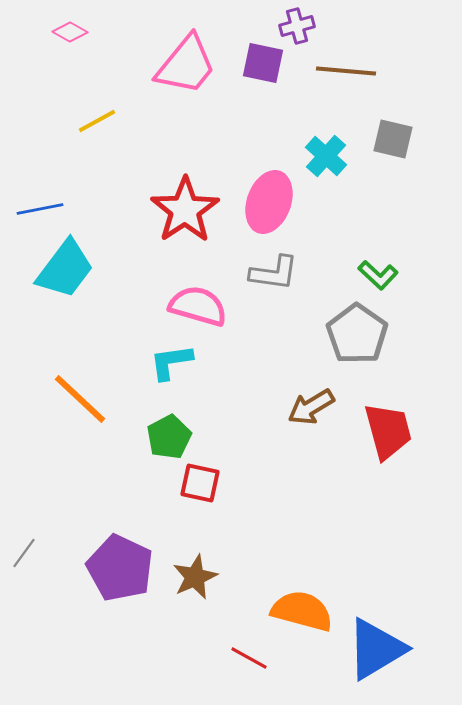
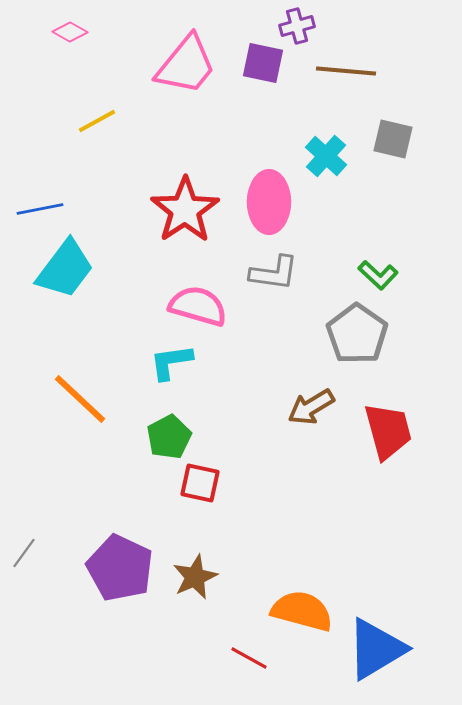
pink ellipse: rotated 20 degrees counterclockwise
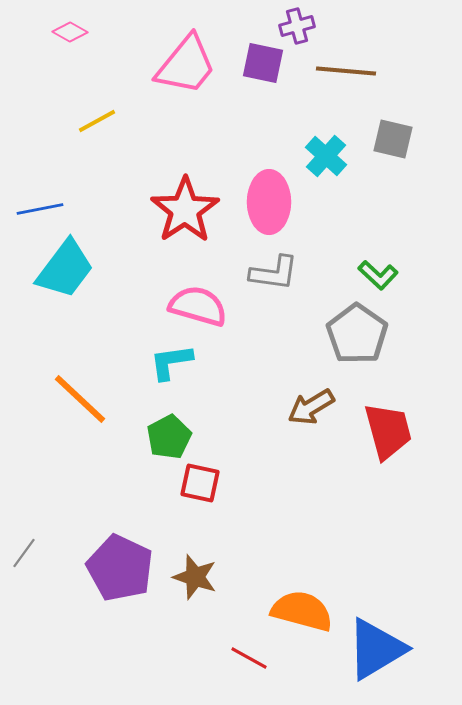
brown star: rotated 30 degrees counterclockwise
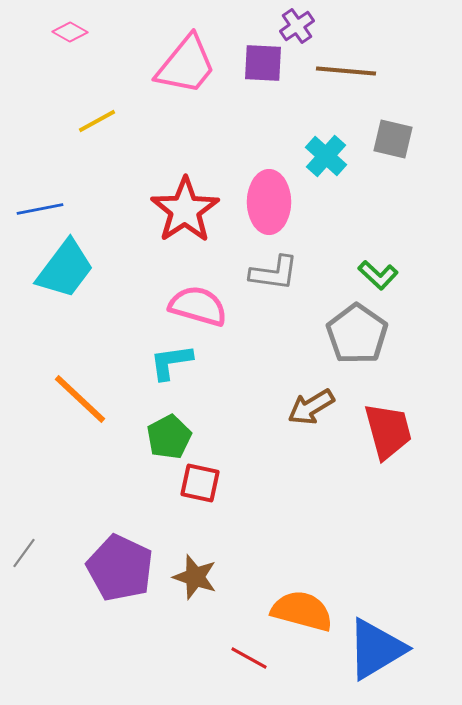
purple cross: rotated 20 degrees counterclockwise
purple square: rotated 9 degrees counterclockwise
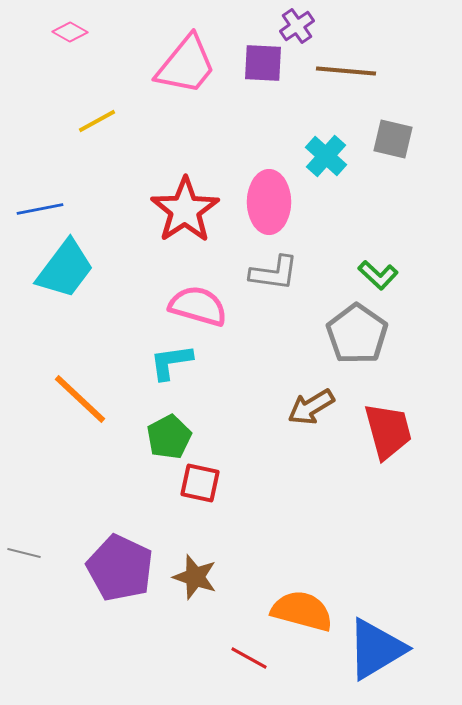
gray line: rotated 68 degrees clockwise
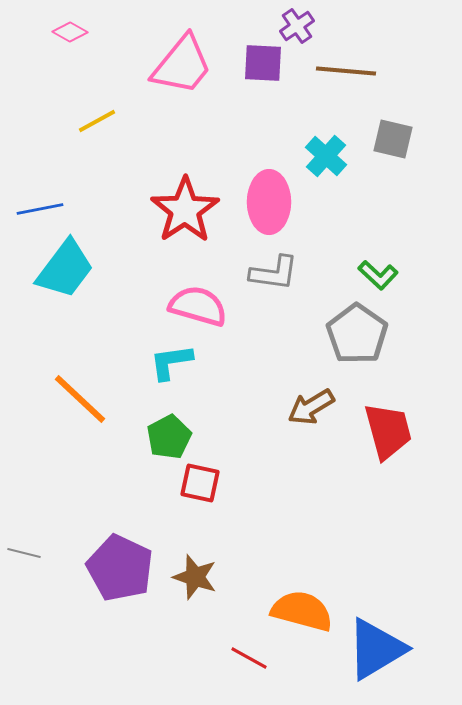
pink trapezoid: moved 4 px left
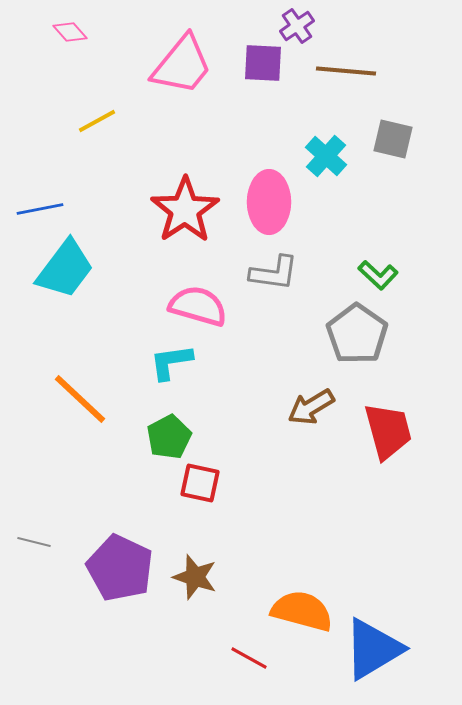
pink diamond: rotated 20 degrees clockwise
gray line: moved 10 px right, 11 px up
blue triangle: moved 3 px left
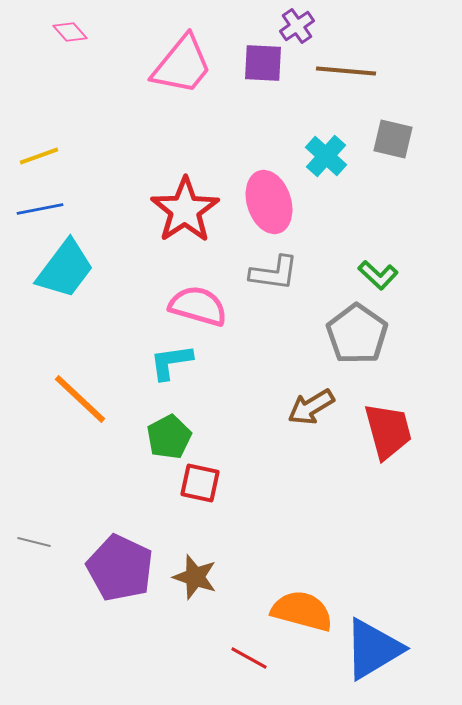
yellow line: moved 58 px left, 35 px down; rotated 9 degrees clockwise
pink ellipse: rotated 18 degrees counterclockwise
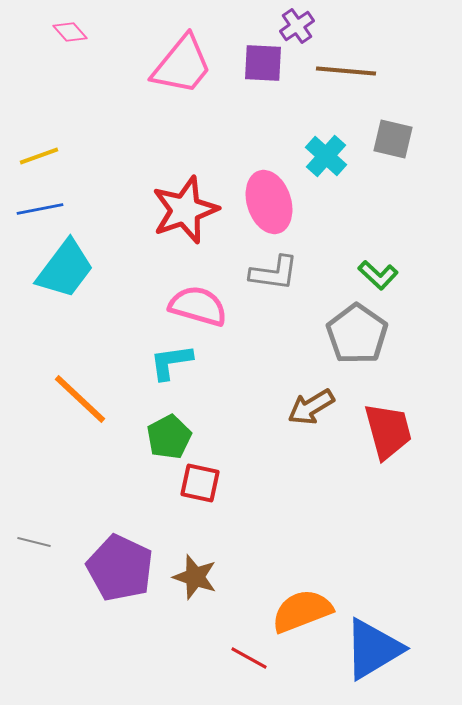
red star: rotated 14 degrees clockwise
orange semicircle: rotated 36 degrees counterclockwise
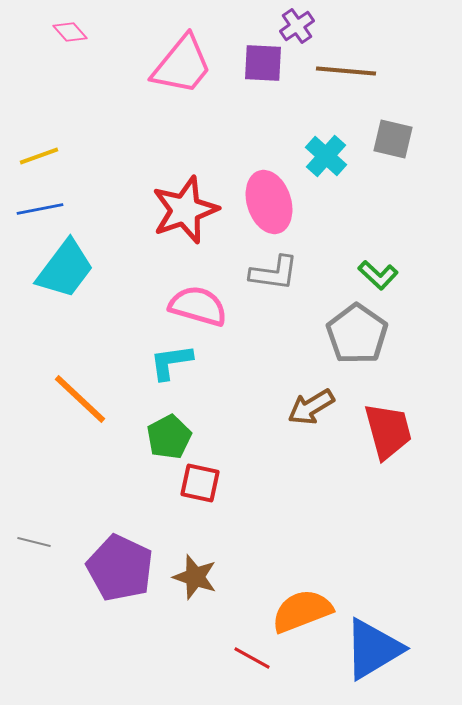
red line: moved 3 px right
